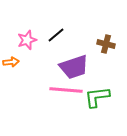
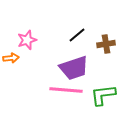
black line: moved 21 px right
brown cross: rotated 24 degrees counterclockwise
orange arrow: moved 4 px up
purple trapezoid: moved 1 px down
green L-shape: moved 6 px right, 2 px up
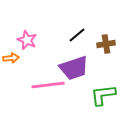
pink star: rotated 30 degrees counterclockwise
pink line: moved 18 px left, 5 px up; rotated 12 degrees counterclockwise
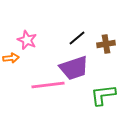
black line: moved 3 px down
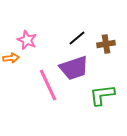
pink line: rotated 72 degrees clockwise
green L-shape: moved 1 px left
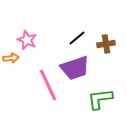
purple trapezoid: moved 1 px right
green L-shape: moved 2 px left, 4 px down
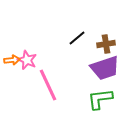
pink star: moved 20 px down
orange arrow: moved 1 px right, 2 px down
purple trapezoid: moved 30 px right
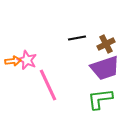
black line: rotated 30 degrees clockwise
brown cross: rotated 18 degrees counterclockwise
orange arrow: moved 1 px right, 1 px down
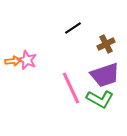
black line: moved 4 px left, 10 px up; rotated 24 degrees counterclockwise
purple trapezoid: moved 7 px down
pink line: moved 23 px right, 3 px down
green L-shape: rotated 144 degrees counterclockwise
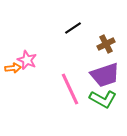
orange arrow: moved 7 px down
pink line: moved 1 px left, 1 px down
green L-shape: moved 3 px right
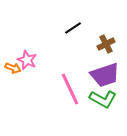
orange arrow: rotated 28 degrees clockwise
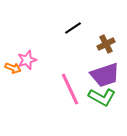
pink star: rotated 30 degrees clockwise
green L-shape: moved 1 px left, 2 px up
